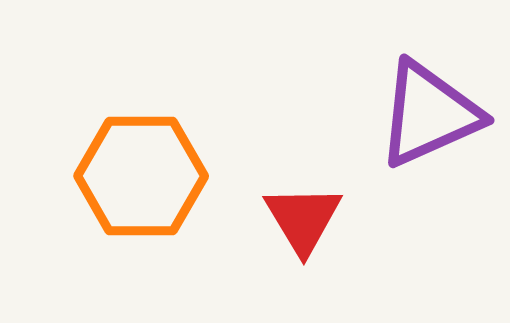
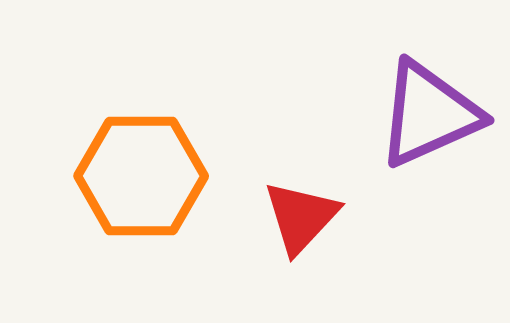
red triangle: moved 2 px left, 2 px up; rotated 14 degrees clockwise
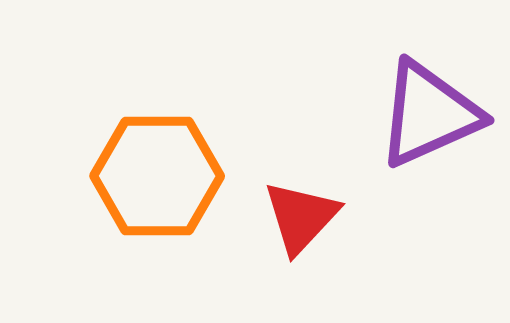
orange hexagon: moved 16 px right
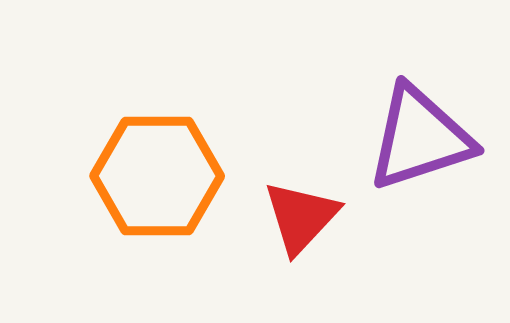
purple triangle: moved 9 px left, 24 px down; rotated 6 degrees clockwise
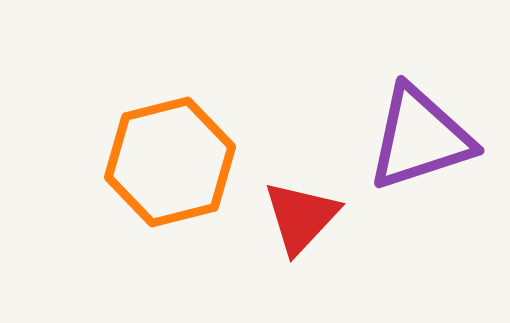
orange hexagon: moved 13 px right, 14 px up; rotated 14 degrees counterclockwise
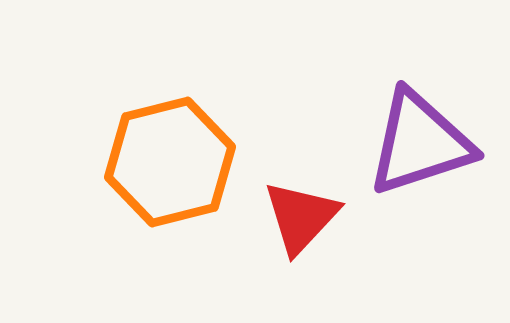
purple triangle: moved 5 px down
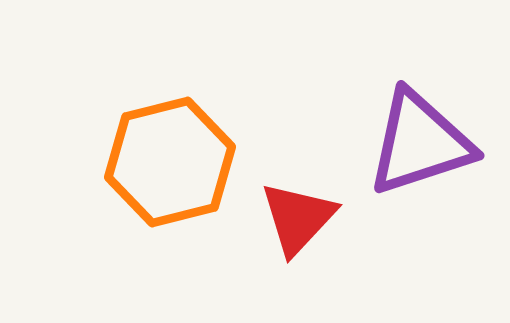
red triangle: moved 3 px left, 1 px down
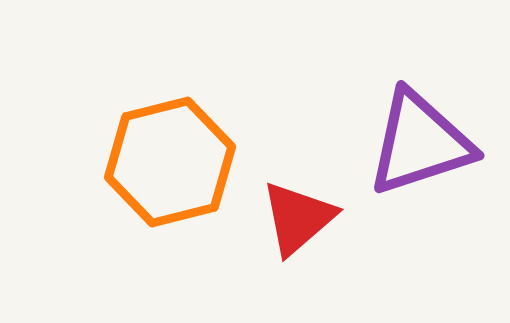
red triangle: rotated 6 degrees clockwise
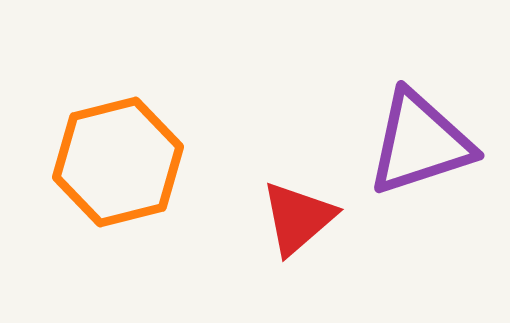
orange hexagon: moved 52 px left
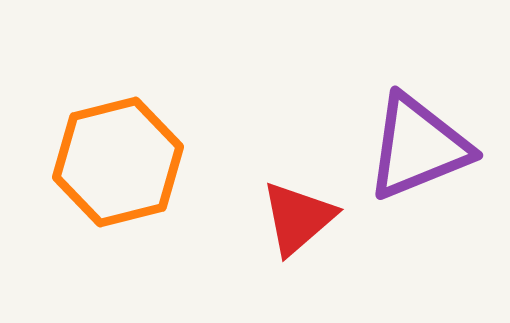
purple triangle: moved 2 px left, 4 px down; rotated 4 degrees counterclockwise
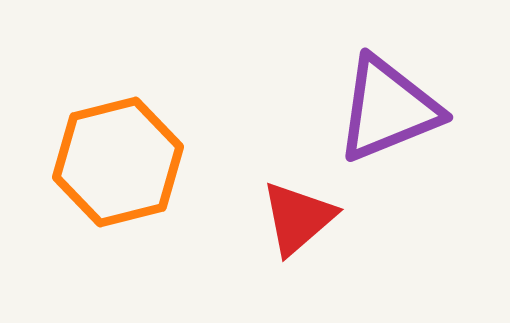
purple triangle: moved 30 px left, 38 px up
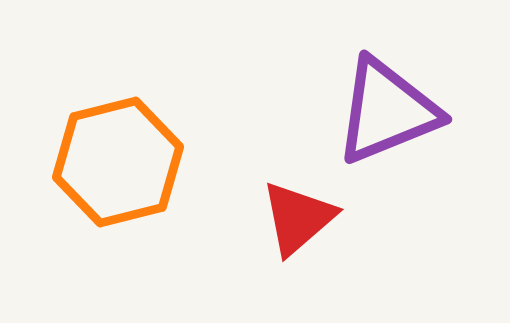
purple triangle: moved 1 px left, 2 px down
